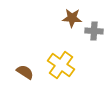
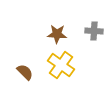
brown star: moved 15 px left, 16 px down
brown semicircle: rotated 12 degrees clockwise
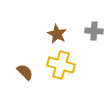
brown star: rotated 24 degrees clockwise
yellow cross: rotated 20 degrees counterclockwise
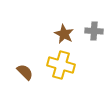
brown star: moved 7 px right
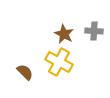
yellow cross: moved 2 px left, 3 px up; rotated 12 degrees clockwise
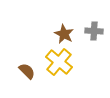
yellow cross: rotated 12 degrees clockwise
brown semicircle: moved 2 px right, 1 px up
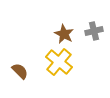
gray cross: rotated 18 degrees counterclockwise
brown semicircle: moved 7 px left
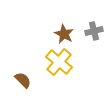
brown semicircle: moved 3 px right, 9 px down
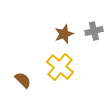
brown star: rotated 24 degrees clockwise
yellow cross: moved 1 px right, 5 px down
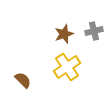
yellow cross: moved 7 px right; rotated 16 degrees clockwise
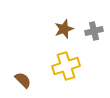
brown star: moved 5 px up
yellow cross: moved 1 px left, 1 px up; rotated 16 degrees clockwise
